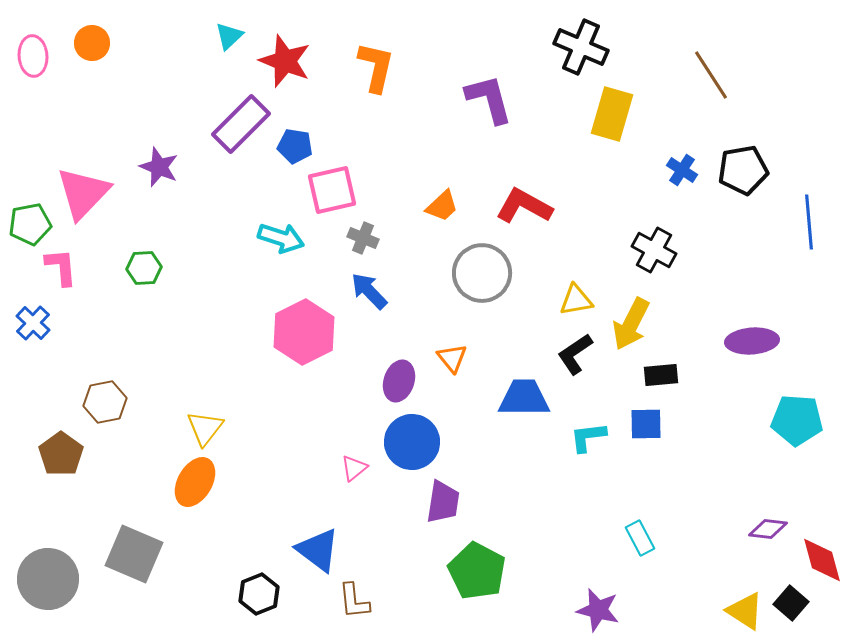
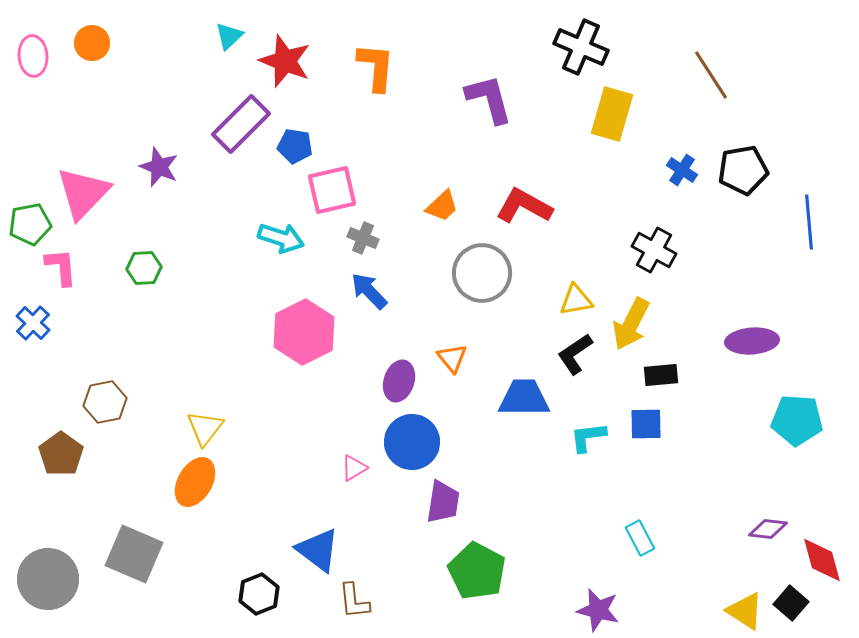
orange L-shape at (376, 67): rotated 8 degrees counterclockwise
pink triangle at (354, 468): rotated 8 degrees clockwise
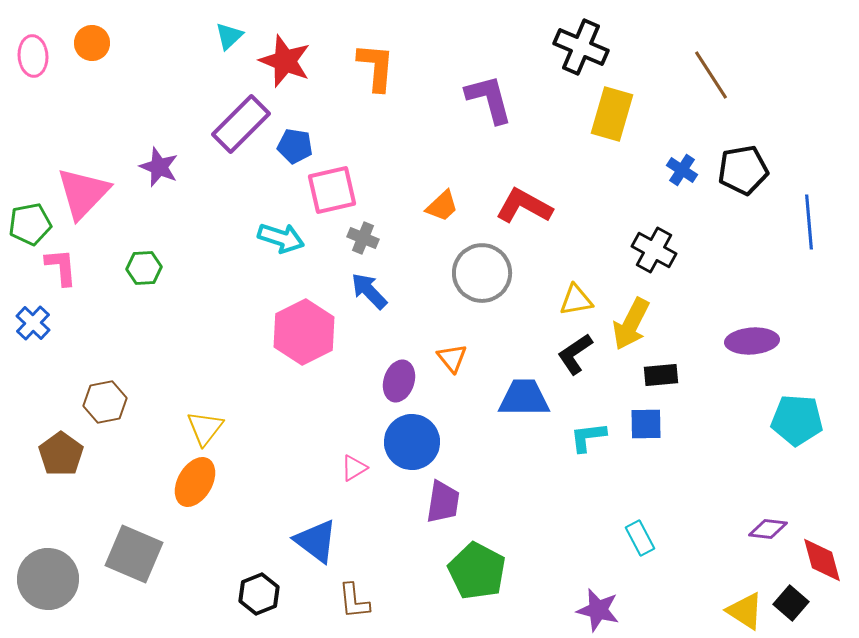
blue triangle at (318, 550): moved 2 px left, 9 px up
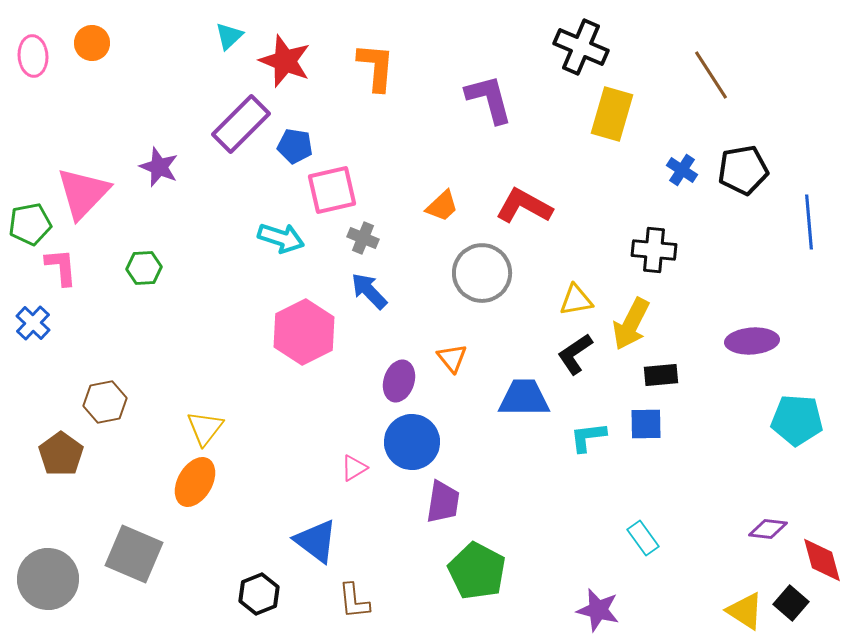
black cross at (654, 250): rotated 24 degrees counterclockwise
cyan rectangle at (640, 538): moved 3 px right; rotated 8 degrees counterclockwise
